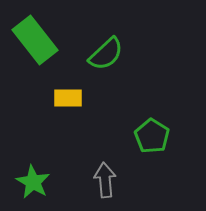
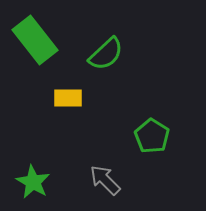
gray arrow: rotated 40 degrees counterclockwise
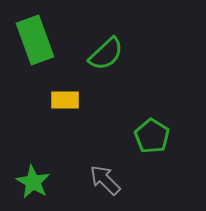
green rectangle: rotated 18 degrees clockwise
yellow rectangle: moved 3 px left, 2 px down
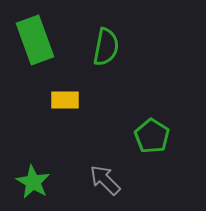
green semicircle: moved 7 px up; rotated 36 degrees counterclockwise
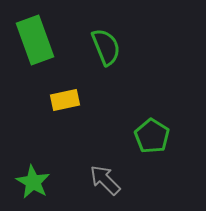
green semicircle: rotated 33 degrees counterclockwise
yellow rectangle: rotated 12 degrees counterclockwise
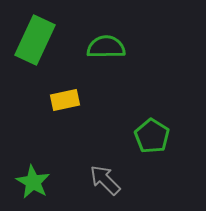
green rectangle: rotated 45 degrees clockwise
green semicircle: rotated 69 degrees counterclockwise
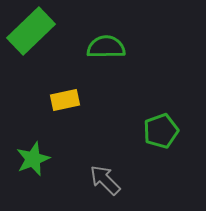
green rectangle: moved 4 px left, 9 px up; rotated 21 degrees clockwise
green pentagon: moved 9 px right, 5 px up; rotated 20 degrees clockwise
green star: moved 23 px up; rotated 20 degrees clockwise
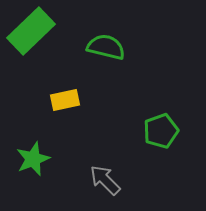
green semicircle: rotated 15 degrees clockwise
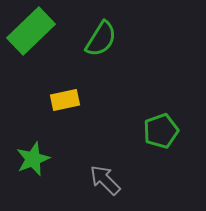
green semicircle: moved 5 px left, 8 px up; rotated 108 degrees clockwise
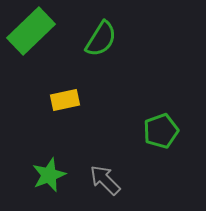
green star: moved 16 px right, 16 px down
